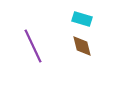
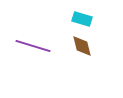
purple line: rotated 48 degrees counterclockwise
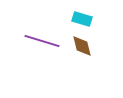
purple line: moved 9 px right, 5 px up
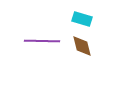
purple line: rotated 16 degrees counterclockwise
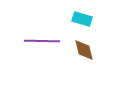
brown diamond: moved 2 px right, 4 px down
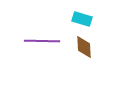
brown diamond: moved 3 px up; rotated 10 degrees clockwise
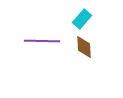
cyan rectangle: rotated 66 degrees counterclockwise
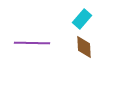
purple line: moved 10 px left, 2 px down
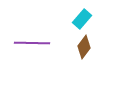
brown diamond: rotated 40 degrees clockwise
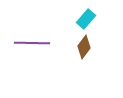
cyan rectangle: moved 4 px right
